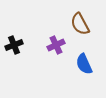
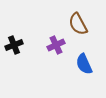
brown semicircle: moved 2 px left
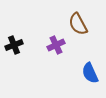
blue semicircle: moved 6 px right, 9 px down
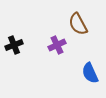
purple cross: moved 1 px right
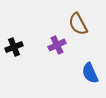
black cross: moved 2 px down
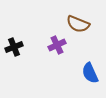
brown semicircle: rotated 40 degrees counterclockwise
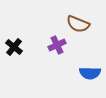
black cross: rotated 30 degrees counterclockwise
blue semicircle: rotated 65 degrees counterclockwise
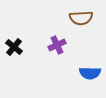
brown semicircle: moved 3 px right, 6 px up; rotated 25 degrees counterclockwise
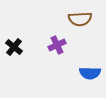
brown semicircle: moved 1 px left, 1 px down
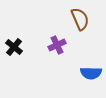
brown semicircle: rotated 110 degrees counterclockwise
blue semicircle: moved 1 px right
